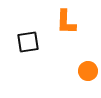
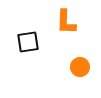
orange circle: moved 8 px left, 4 px up
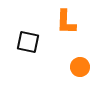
black square: rotated 20 degrees clockwise
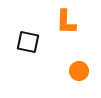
orange circle: moved 1 px left, 4 px down
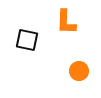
black square: moved 1 px left, 2 px up
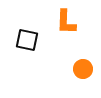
orange circle: moved 4 px right, 2 px up
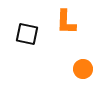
black square: moved 6 px up
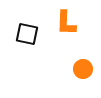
orange L-shape: moved 1 px down
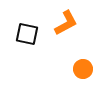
orange L-shape: rotated 120 degrees counterclockwise
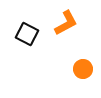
black square: rotated 15 degrees clockwise
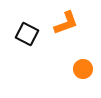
orange L-shape: rotated 8 degrees clockwise
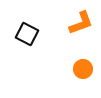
orange L-shape: moved 15 px right
